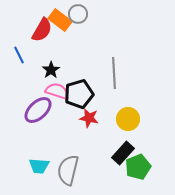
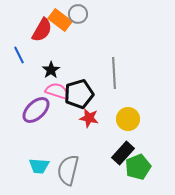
purple ellipse: moved 2 px left
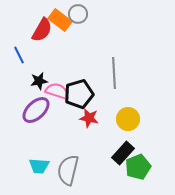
black star: moved 12 px left, 11 px down; rotated 24 degrees clockwise
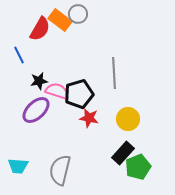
red semicircle: moved 2 px left, 1 px up
cyan trapezoid: moved 21 px left
gray semicircle: moved 8 px left
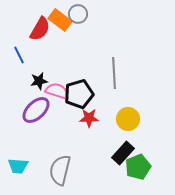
red star: rotated 12 degrees counterclockwise
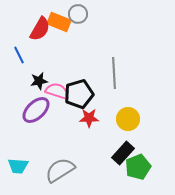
orange rectangle: moved 1 px left, 2 px down; rotated 15 degrees counterclockwise
gray semicircle: rotated 44 degrees clockwise
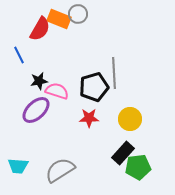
orange rectangle: moved 3 px up
black pentagon: moved 15 px right, 7 px up
yellow circle: moved 2 px right
green pentagon: rotated 15 degrees clockwise
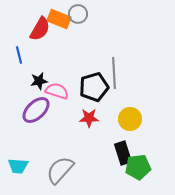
blue line: rotated 12 degrees clockwise
black rectangle: rotated 60 degrees counterclockwise
gray semicircle: rotated 16 degrees counterclockwise
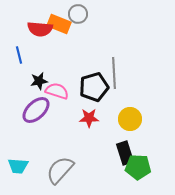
orange rectangle: moved 5 px down
red semicircle: rotated 65 degrees clockwise
black rectangle: moved 2 px right
green pentagon: rotated 10 degrees clockwise
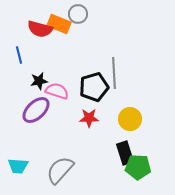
red semicircle: rotated 10 degrees clockwise
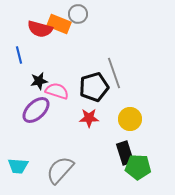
gray line: rotated 16 degrees counterclockwise
